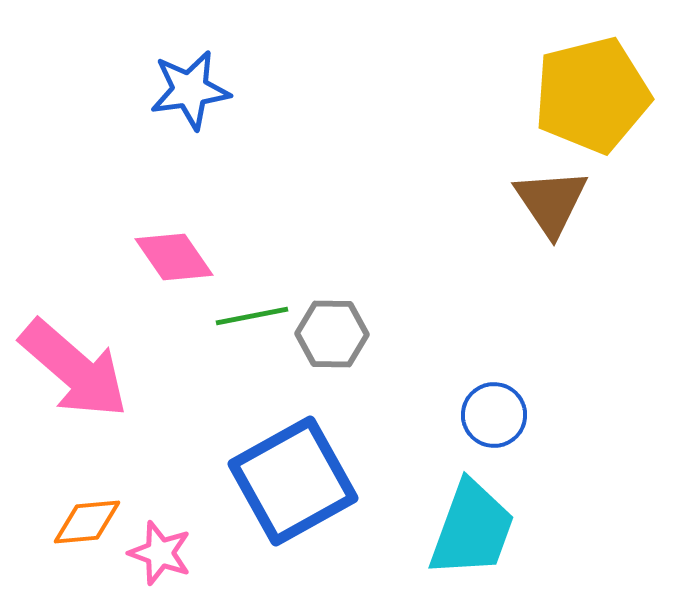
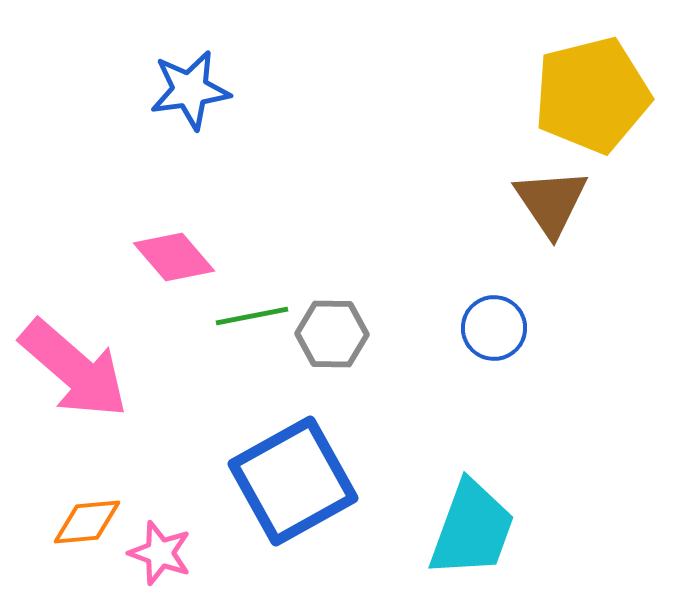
pink diamond: rotated 6 degrees counterclockwise
blue circle: moved 87 px up
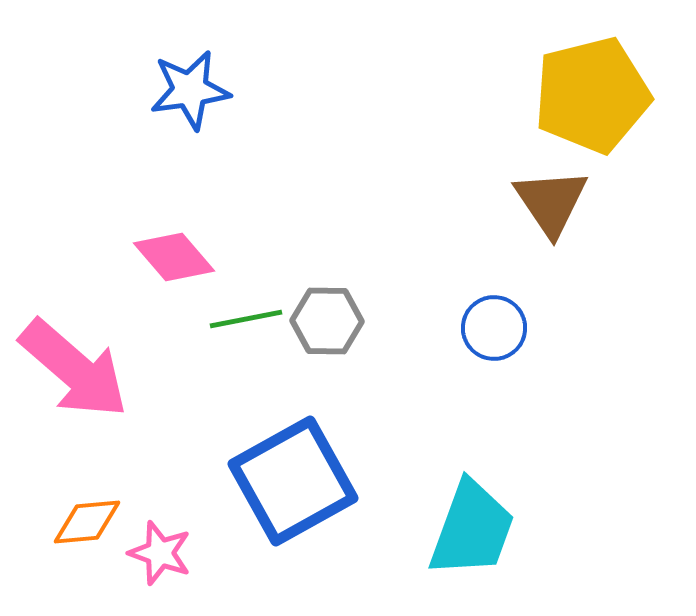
green line: moved 6 px left, 3 px down
gray hexagon: moved 5 px left, 13 px up
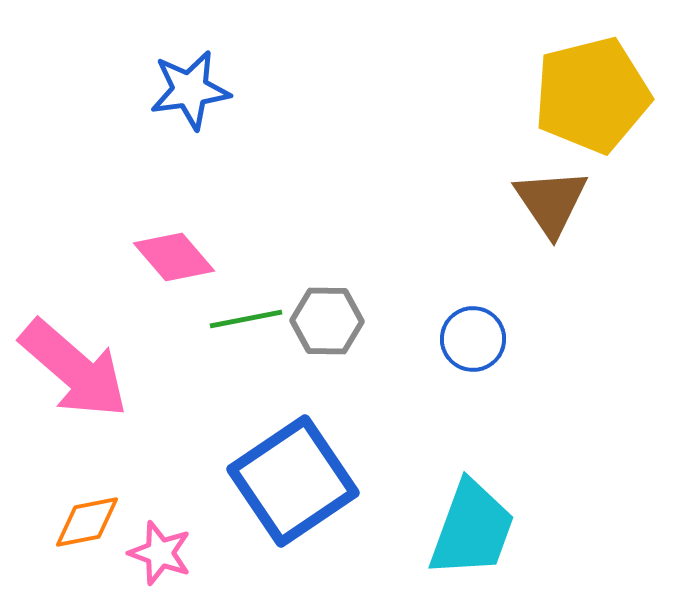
blue circle: moved 21 px left, 11 px down
blue square: rotated 5 degrees counterclockwise
orange diamond: rotated 6 degrees counterclockwise
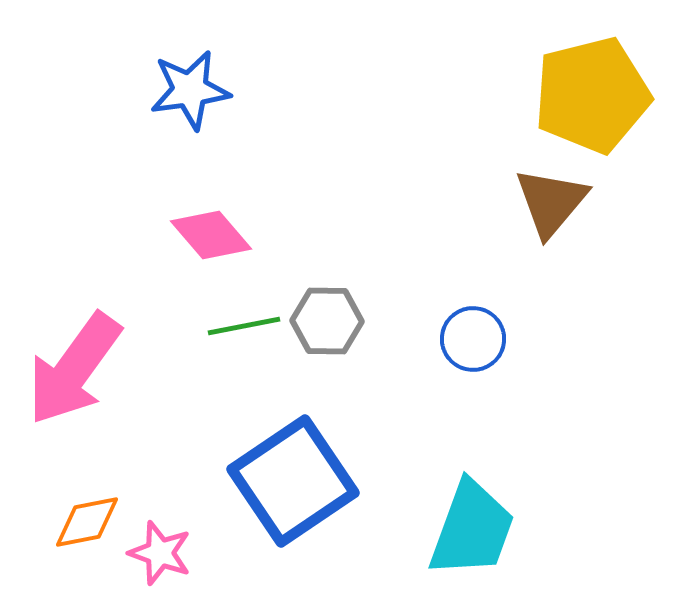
brown triangle: rotated 14 degrees clockwise
pink diamond: moved 37 px right, 22 px up
green line: moved 2 px left, 7 px down
pink arrow: rotated 85 degrees clockwise
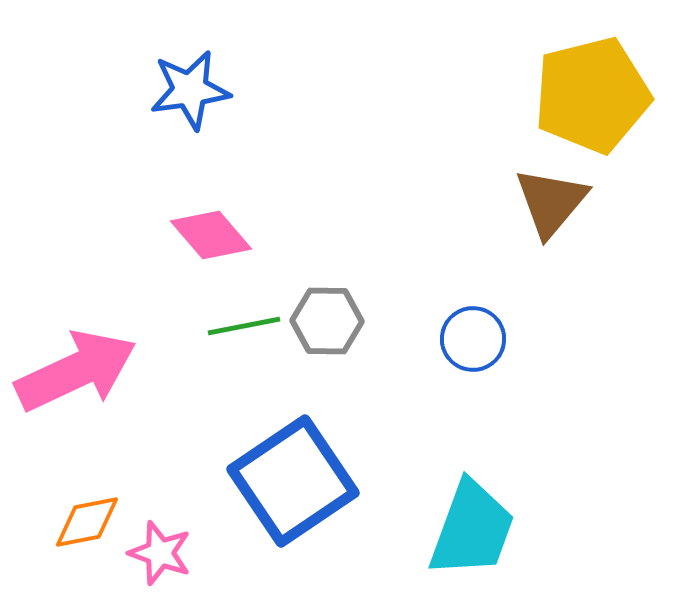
pink arrow: moved 2 px right, 2 px down; rotated 151 degrees counterclockwise
